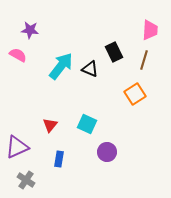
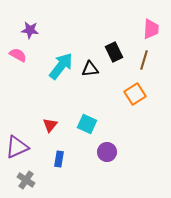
pink trapezoid: moved 1 px right, 1 px up
black triangle: rotated 30 degrees counterclockwise
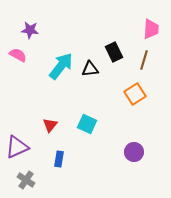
purple circle: moved 27 px right
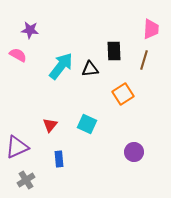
black rectangle: moved 1 px up; rotated 24 degrees clockwise
orange square: moved 12 px left
blue rectangle: rotated 14 degrees counterclockwise
gray cross: rotated 24 degrees clockwise
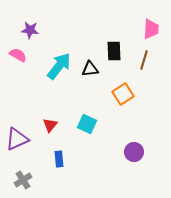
cyan arrow: moved 2 px left
purple triangle: moved 8 px up
gray cross: moved 3 px left
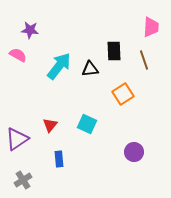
pink trapezoid: moved 2 px up
brown line: rotated 36 degrees counterclockwise
purple triangle: rotated 10 degrees counterclockwise
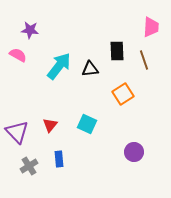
black rectangle: moved 3 px right
purple triangle: moved 7 px up; rotated 40 degrees counterclockwise
gray cross: moved 6 px right, 14 px up
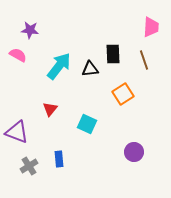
black rectangle: moved 4 px left, 3 px down
red triangle: moved 16 px up
purple triangle: rotated 25 degrees counterclockwise
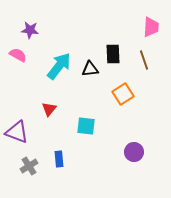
red triangle: moved 1 px left
cyan square: moved 1 px left, 2 px down; rotated 18 degrees counterclockwise
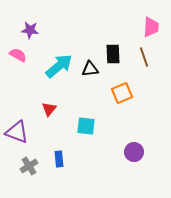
brown line: moved 3 px up
cyan arrow: rotated 12 degrees clockwise
orange square: moved 1 px left, 1 px up; rotated 10 degrees clockwise
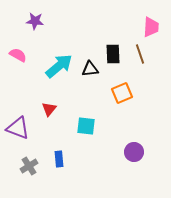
purple star: moved 5 px right, 9 px up
brown line: moved 4 px left, 3 px up
purple triangle: moved 1 px right, 4 px up
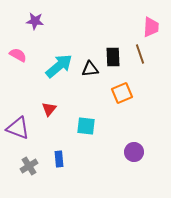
black rectangle: moved 3 px down
